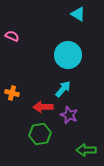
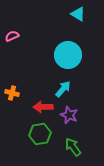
pink semicircle: rotated 48 degrees counterclockwise
green arrow: moved 13 px left, 3 px up; rotated 54 degrees clockwise
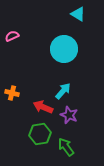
cyan circle: moved 4 px left, 6 px up
cyan arrow: moved 2 px down
red arrow: rotated 24 degrees clockwise
green arrow: moved 7 px left
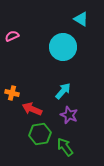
cyan triangle: moved 3 px right, 5 px down
cyan circle: moved 1 px left, 2 px up
red arrow: moved 11 px left, 2 px down
green arrow: moved 1 px left
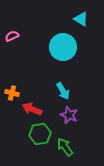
cyan arrow: rotated 108 degrees clockwise
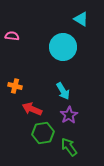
pink semicircle: rotated 32 degrees clockwise
orange cross: moved 3 px right, 7 px up
purple star: rotated 18 degrees clockwise
green hexagon: moved 3 px right, 1 px up
green arrow: moved 4 px right
